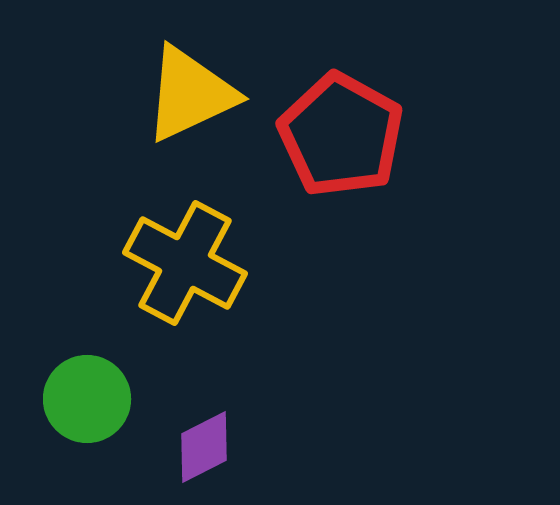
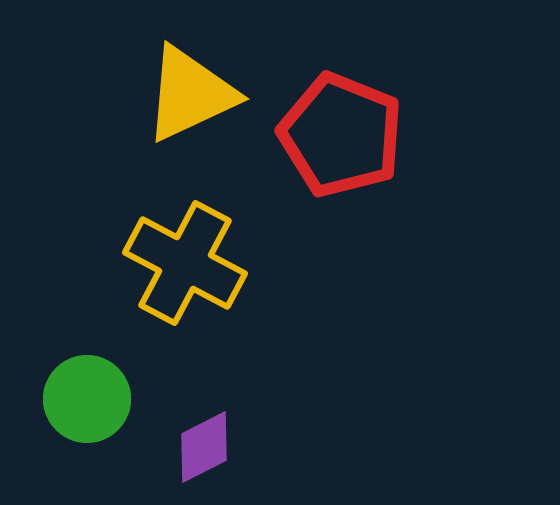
red pentagon: rotated 7 degrees counterclockwise
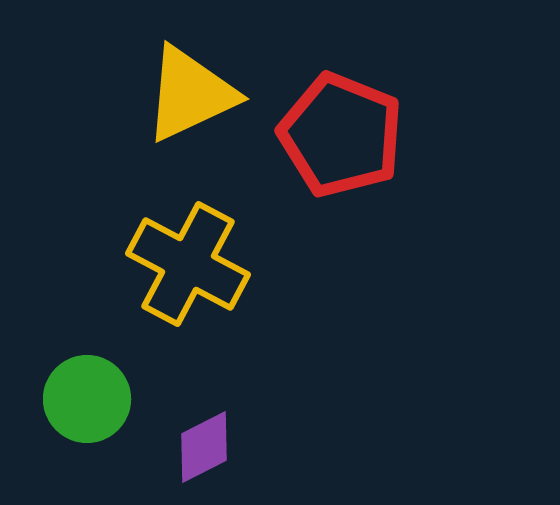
yellow cross: moved 3 px right, 1 px down
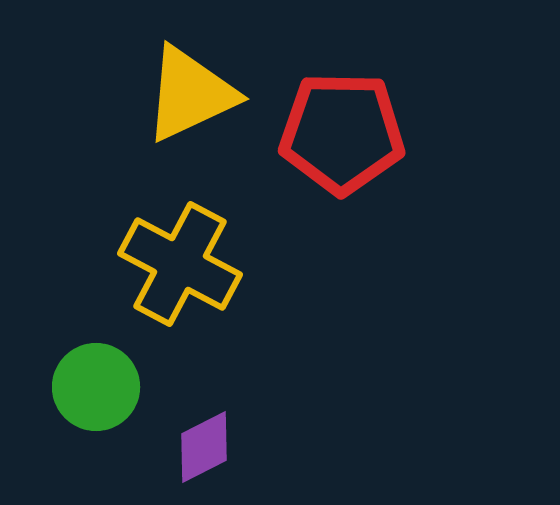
red pentagon: moved 1 px right, 2 px up; rotated 21 degrees counterclockwise
yellow cross: moved 8 px left
green circle: moved 9 px right, 12 px up
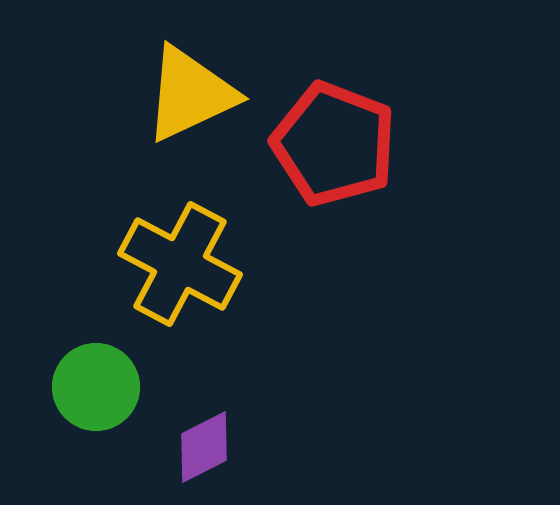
red pentagon: moved 8 px left, 11 px down; rotated 20 degrees clockwise
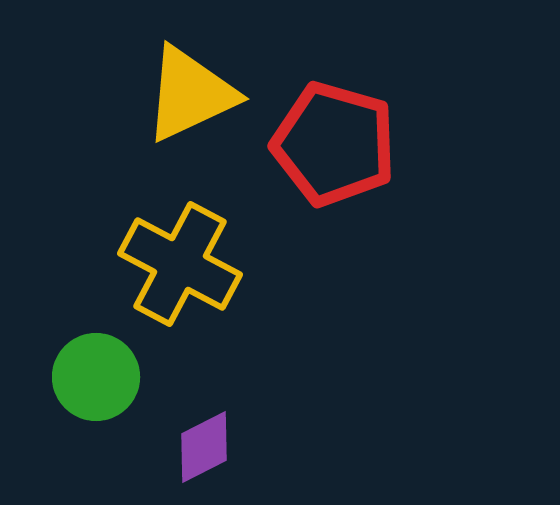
red pentagon: rotated 5 degrees counterclockwise
green circle: moved 10 px up
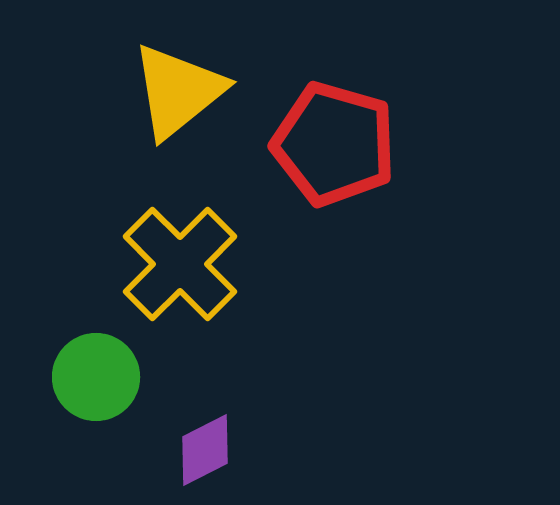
yellow triangle: moved 12 px left, 3 px up; rotated 14 degrees counterclockwise
yellow cross: rotated 17 degrees clockwise
purple diamond: moved 1 px right, 3 px down
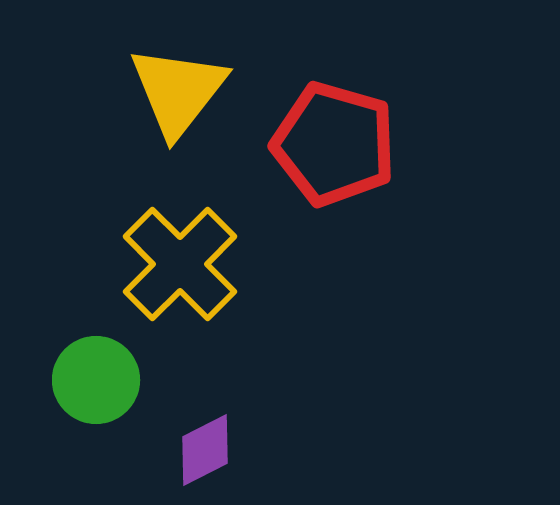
yellow triangle: rotated 13 degrees counterclockwise
green circle: moved 3 px down
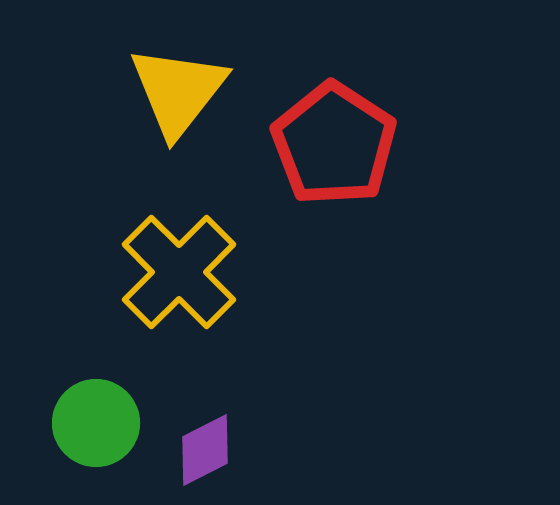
red pentagon: rotated 17 degrees clockwise
yellow cross: moved 1 px left, 8 px down
green circle: moved 43 px down
